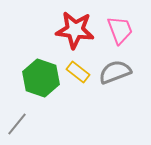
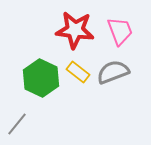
pink trapezoid: moved 1 px down
gray semicircle: moved 2 px left
green hexagon: rotated 6 degrees clockwise
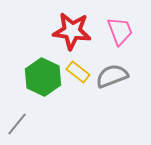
red star: moved 3 px left, 1 px down
gray semicircle: moved 1 px left, 4 px down
green hexagon: moved 2 px right, 1 px up
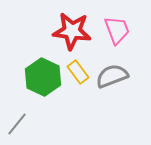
pink trapezoid: moved 3 px left, 1 px up
yellow rectangle: rotated 15 degrees clockwise
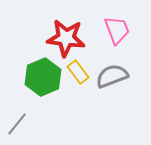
red star: moved 6 px left, 7 px down
green hexagon: rotated 12 degrees clockwise
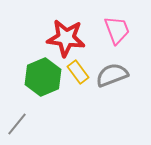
gray semicircle: moved 1 px up
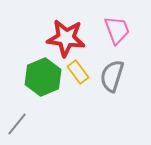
gray semicircle: moved 1 px down; rotated 52 degrees counterclockwise
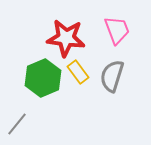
green hexagon: moved 1 px down
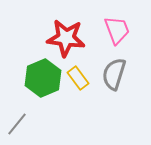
yellow rectangle: moved 6 px down
gray semicircle: moved 2 px right, 2 px up
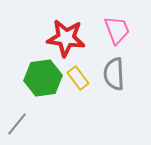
gray semicircle: rotated 20 degrees counterclockwise
green hexagon: rotated 15 degrees clockwise
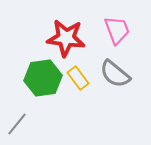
gray semicircle: moved 1 px right; rotated 48 degrees counterclockwise
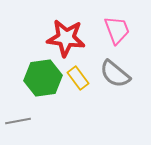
gray line: moved 1 px right, 3 px up; rotated 40 degrees clockwise
